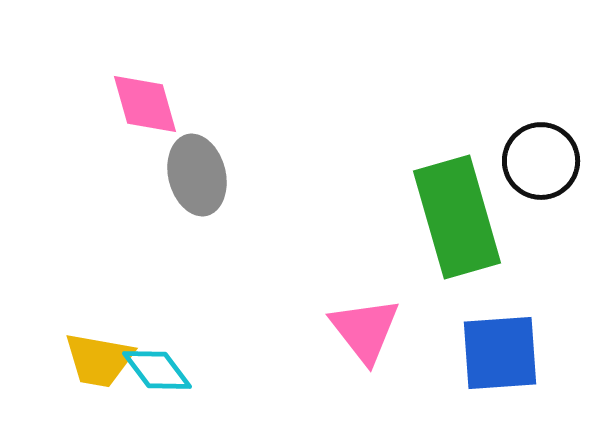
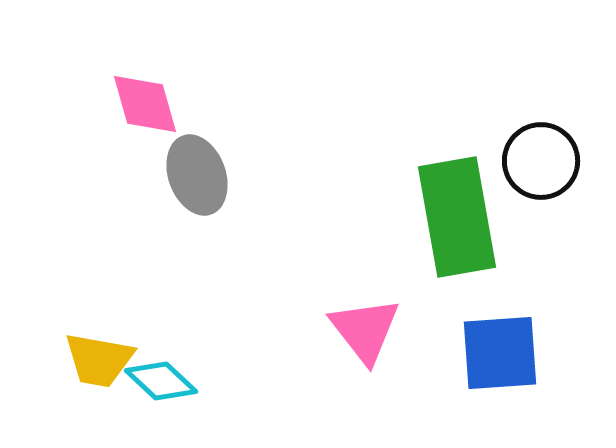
gray ellipse: rotated 6 degrees counterclockwise
green rectangle: rotated 6 degrees clockwise
cyan diamond: moved 4 px right, 11 px down; rotated 10 degrees counterclockwise
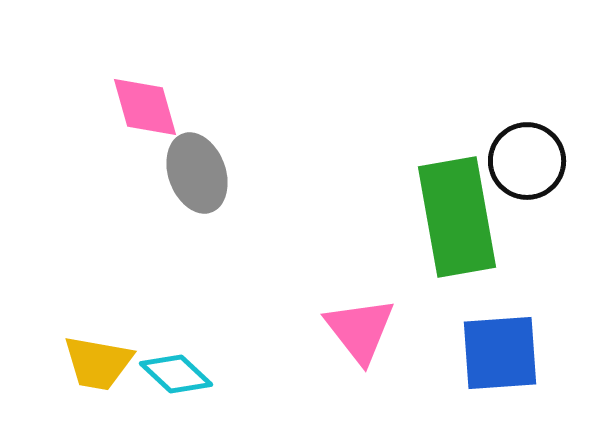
pink diamond: moved 3 px down
black circle: moved 14 px left
gray ellipse: moved 2 px up
pink triangle: moved 5 px left
yellow trapezoid: moved 1 px left, 3 px down
cyan diamond: moved 15 px right, 7 px up
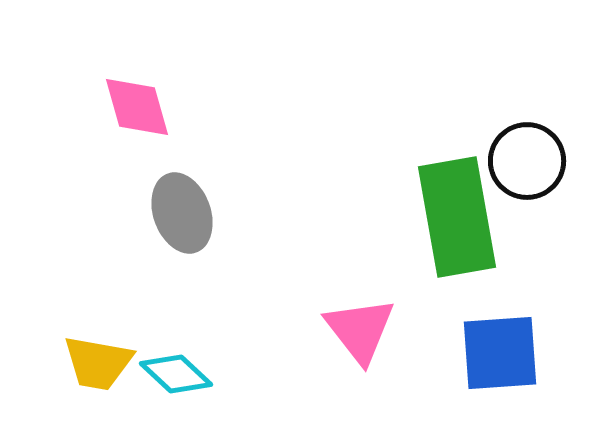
pink diamond: moved 8 px left
gray ellipse: moved 15 px left, 40 px down
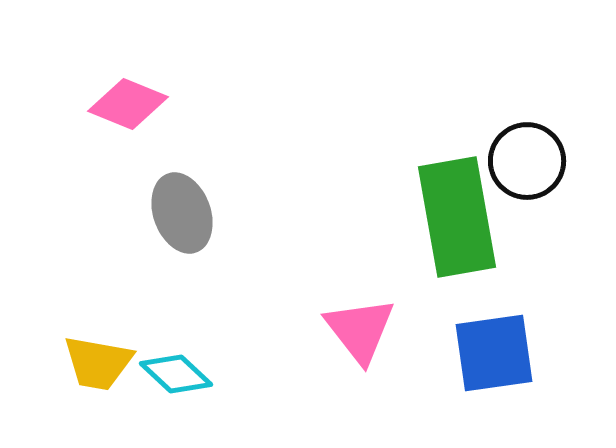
pink diamond: moved 9 px left, 3 px up; rotated 52 degrees counterclockwise
blue square: moved 6 px left; rotated 4 degrees counterclockwise
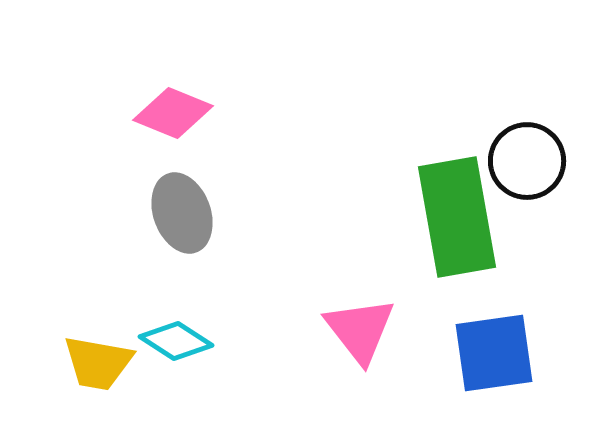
pink diamond: moved 45 px right, 9 px down
cyan diamond: moved 33 px up; rotated 10 degrees counterclockwise
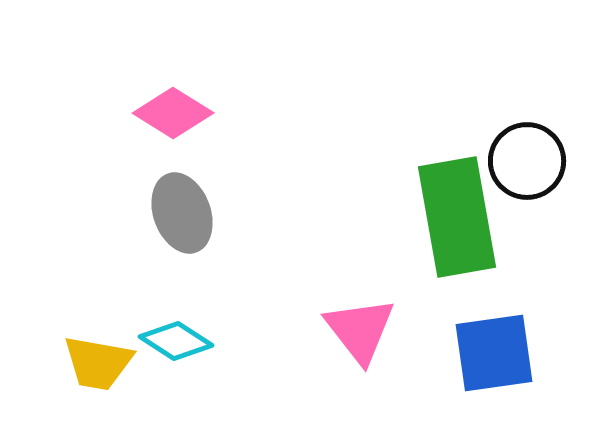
pink diamond: rotated 10 degrees clockwise
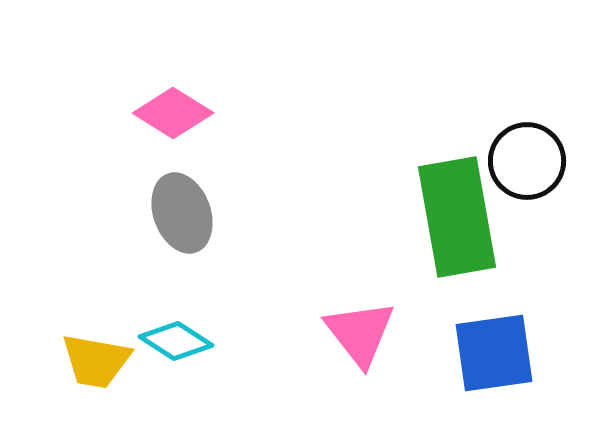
pink triangle: moved 3 px down
yellow trapezoid: moved 2 px left, 2 px up
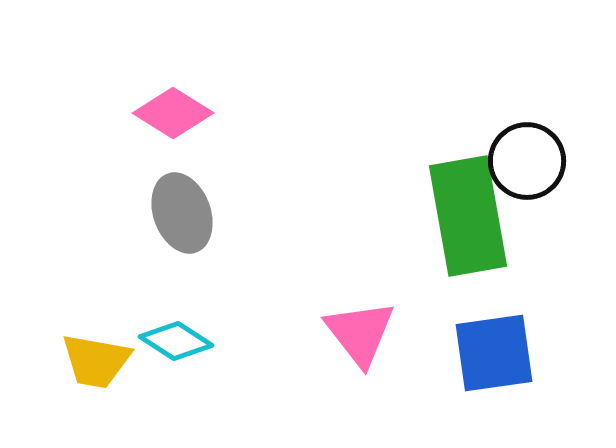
green rectangle: moved 11 px right, 1 px up
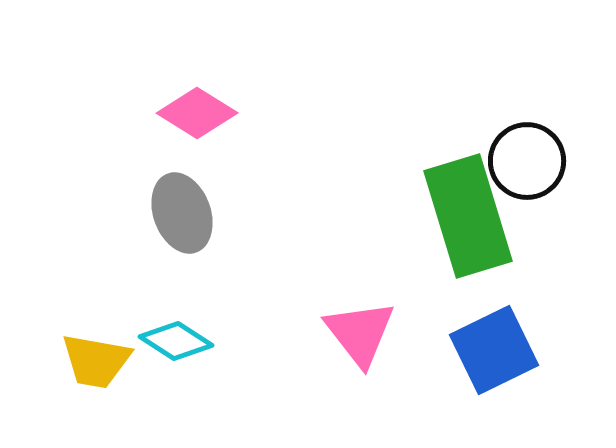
pink diamond: moved 24 px right
green rectangle: rotated 7 degrees counterclockwise
blue square: moved 3 px up; rotated 18 degrees counterclockwise
